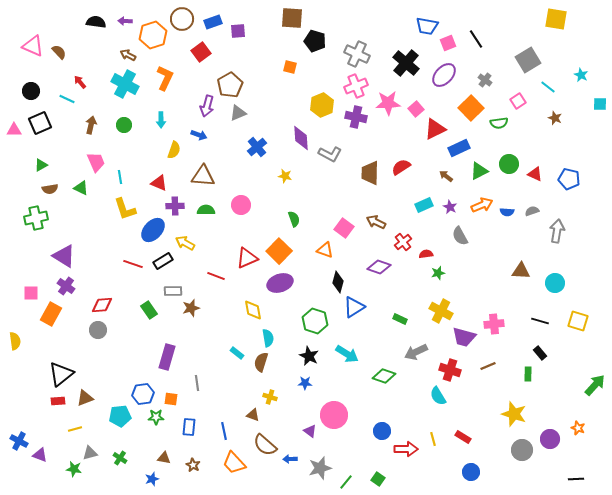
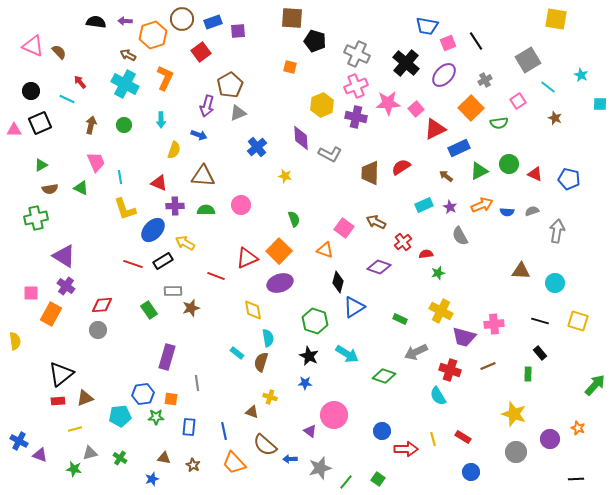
black line at (476, 39): moved 2 px down
gray cross at (485, 80): rotated 24 degrees clockwise
brown triangle at (253, 415): moved 1 px left, 3 px up
gray circle at (522, 450): moved 6 px left, 2 px down
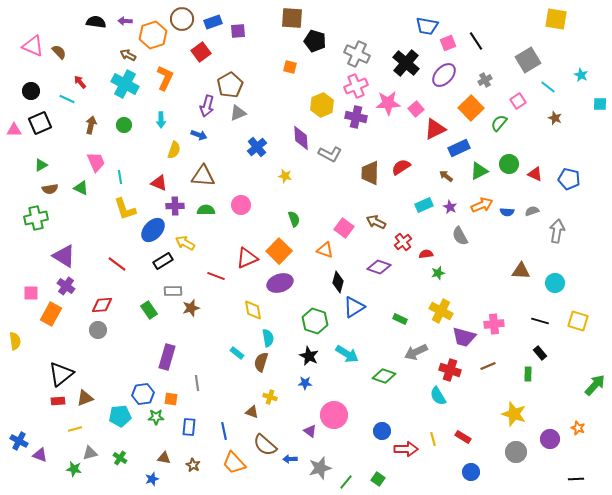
green semicircle at (499, 123): rotated 138 degrees clockwise
red line at (133, 264): moved 16 px left; rotated 18 degrees clockwise
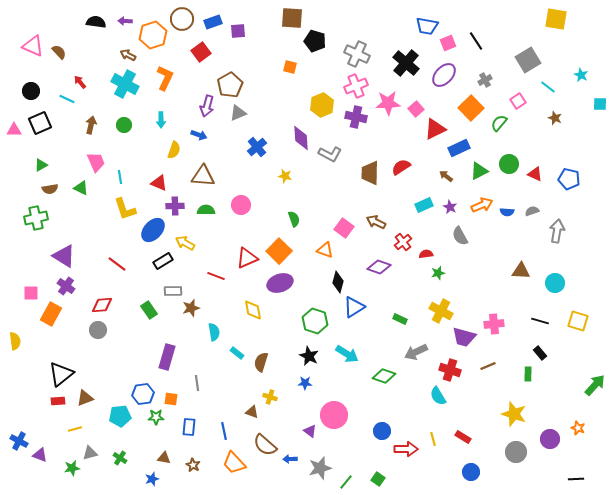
cyan semicircle at (268, 338): moved 54 px left, 6 px up
green star at (74, 469): moved 2 px left, 1 px up; rotated 21 degrees counterclockwise
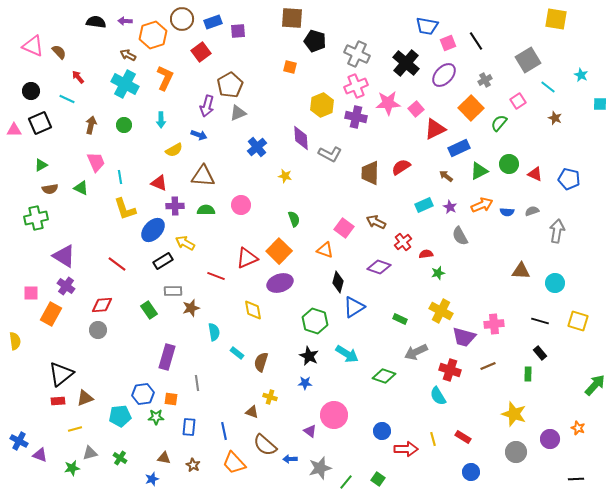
red arrow at (80, 82): moved 2 px left, 5 px up
yellow semicircle at (174, 150): rotated 42 degrees clockwise
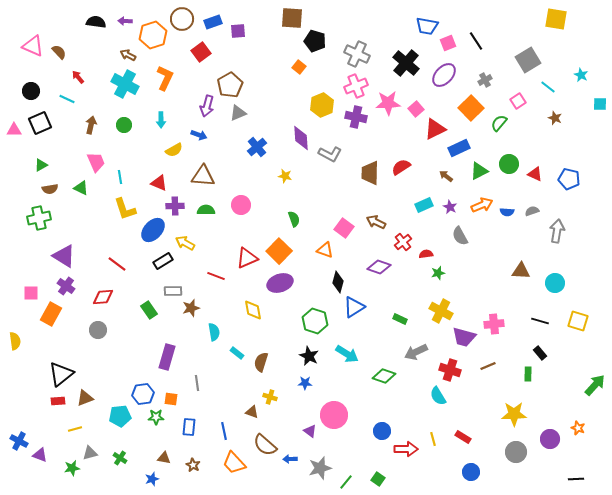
orange square at (290, 67): moved 9 px right; rotated 24 degrees clockwise
green cross at (36, 218): moved 3 px right
red diamond at (102, 305): moved 1 px right, 8 px up
yellow star at (514, 414): rotated 20 degrees counterclockwise
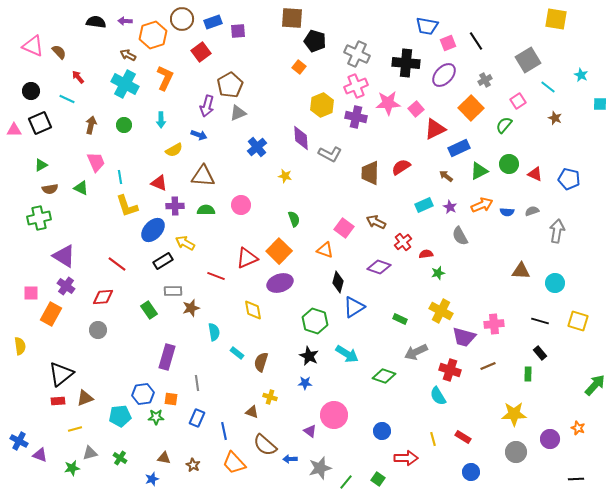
black cross at (406, 63): rotated 36 degrees counterclockwise
green semicircle at (499, 123): moved 5 px right, 2 px down
yellow L-shape at (125, 209): moved 2 px right, 3 px up
yellow semicircle at (15, 341): moved 5 px right, 5 px down
blue rectangle at (189, 427): moved 8 px right, 9 px up; rotated 18 degrees clockwise
red arrow at (406, 449): moved 9 px down
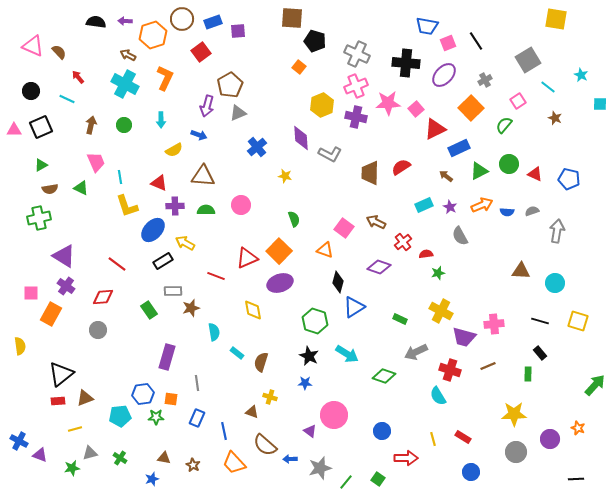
black square at (40, 123): moved 1 px right, 4 px down
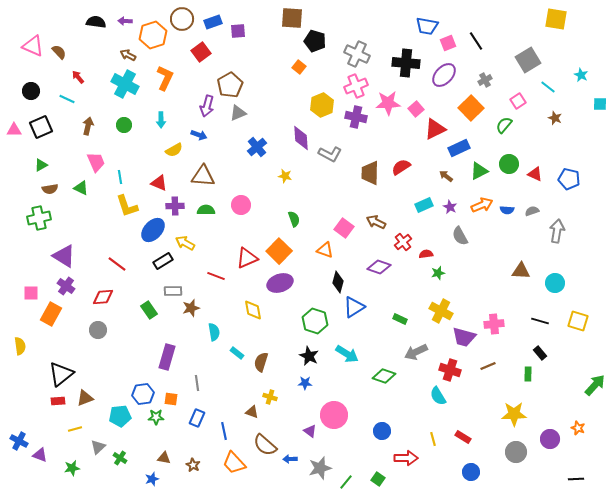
brown arrow at (91, 125): moved 3 px left, 1 px down
blue semicircle at (507, 212): moved 2 px up
gray triangle at (90, 453): moved 8 px right, 6 px up; rotated 28 degrees counterclockwise
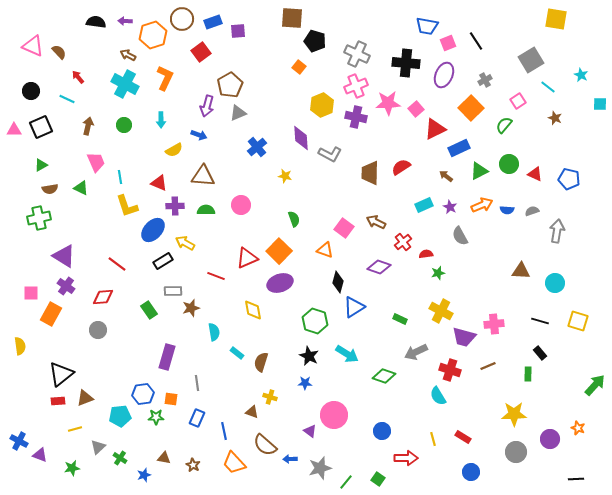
gray square at (528, 60): moved 3 px right
purple ellipse at (444, 75): rotated 20 degrees counterclockwise
blue star at (152, 479): moved 8 px left, 4 px up
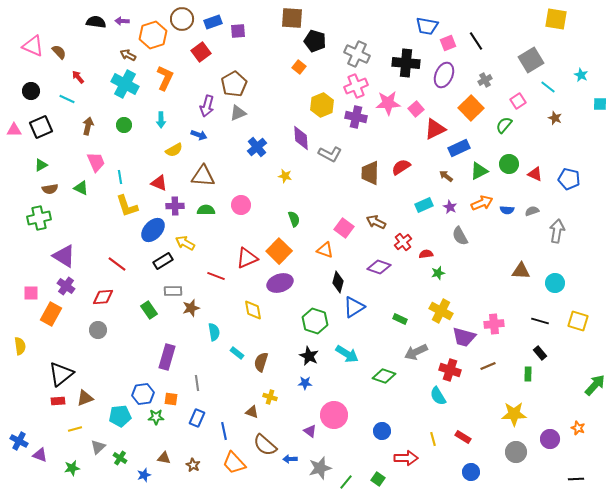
purple arrow at (125, 21): moved 3 px left
brown pentagon at (230, 85): moved 4 px right, 1 px up
orange arrow at (482, 205): moved 2 px up
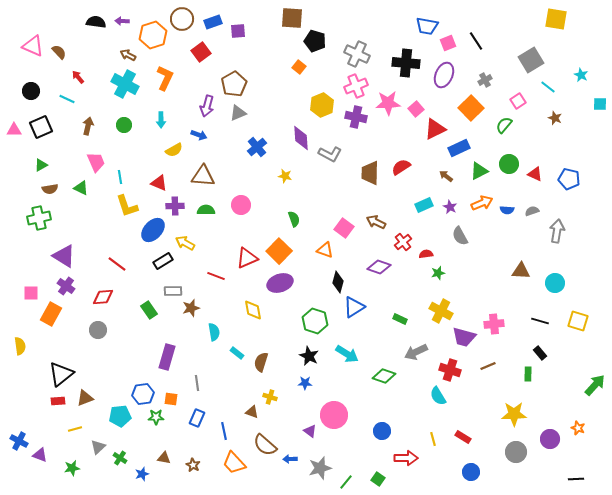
blue star at (144, 475): moved 2 px left, 1 px up
